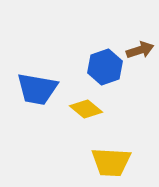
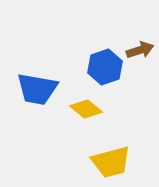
yellow trapezoid: rotated 18 degrees counterclockwise
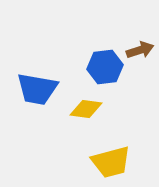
blue hexagon: rotated 12 degrees clockwise
yellow diamond: rotated 32 degrees counterclockwise
